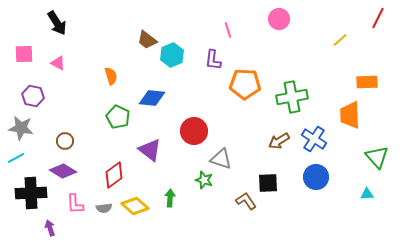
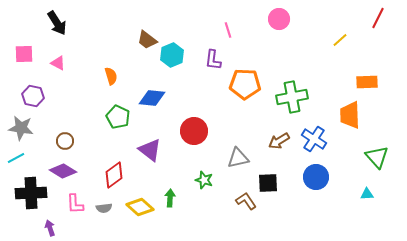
gray triangle: moved 17 px right, 1 px up; rotated 30 degrees counterclockwise
yellow diamond: moved 5 px right, 1 px down
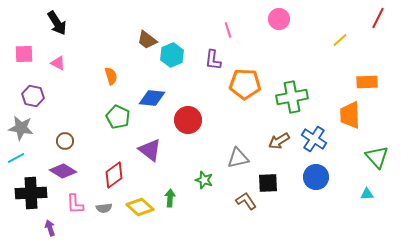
red circle: moved 6 px left, 11 px up
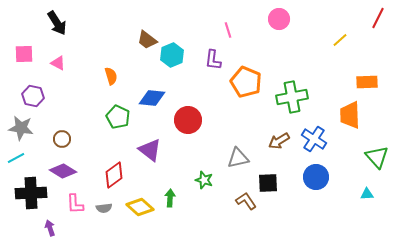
orange pentagon: moved 1 px right, 2 px up; rotated 20 degrees clockwise
brown circle: moved 3 px left, 2 px up
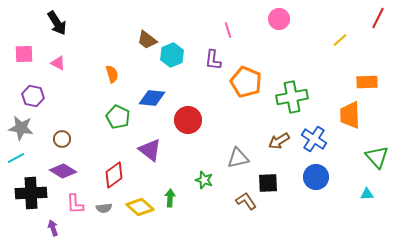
orange semicircle: moved 1 px right, 2 px up
purple arrow: moved 3 px right
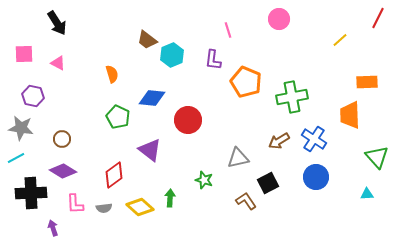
black square: rotated 25 degrees counterclockwise
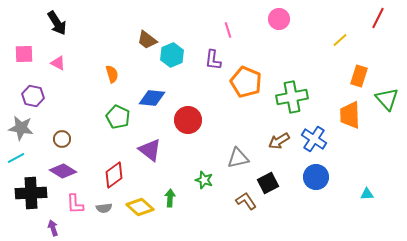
orange rectangle: moved 8 px left, 6 px up; rotated 70 degrees counterclockwise
green triangle: moved 10 px right, 58 px up
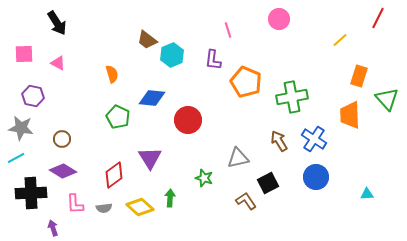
brown arrow: rotated 90 degrees clockwise
purple triangle: moved 8 px down; rotated 20 degrees clockwise
green star: moved 2 px up
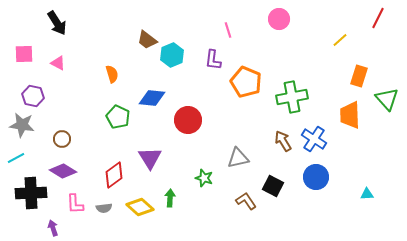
gray star: moved 1 px right, 3 px up
brown arrow: moved 4 px right
black square: moved 5 px right, 3 px down; rotated 35 degrees counterclockwise
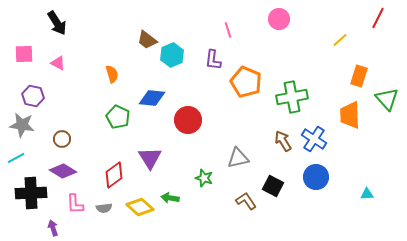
green arrow: rotated 84 degrees counterclockwise
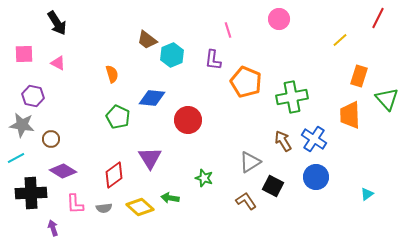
brown circle: moved 11 px left
gray triangle: moved 12 px right, 4 px down; rotated 20 degrees counterclockwise
cyan triangle: rotated 32 degrees counterclockwise
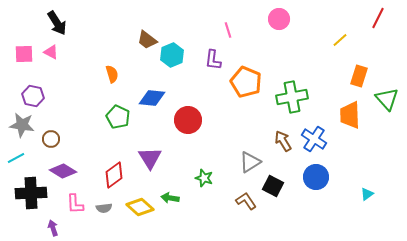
pink triangle: moved 7 px left, 11 px up
